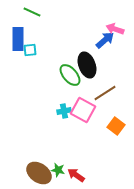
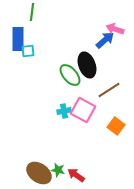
green line: rotated 72 degrees clockwise
cyan square: moved 2 px left, 1 px down
brown line: moved 4 px right, 3 px up
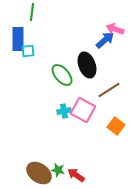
green ellipse: moved 8 px left
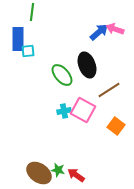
blue arrow: moved 6 px left, 8 px up
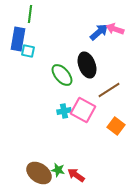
green line: moved 2 px left, 2 px down
blue rectangle: rotated 10 degrees clockwise
cyan square: rotated 16 degrees clockwise
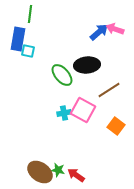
black ellipse: rotated 75 degrees counterclockwise
cyan cross: moved 2 px down
brown ellipse: moved 1 px right, 1 px up
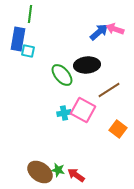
orange square: moved 2 px right, 3 px down
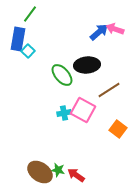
green line: rotated 30 degrees clockwise
cyan square: rotated 32 degrees clockwise
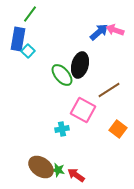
pink arrow: moved 1 px down
black ellipse: moved 7 px left; rotated 70 degrees counterclockwise
cyan cross: moved 2 px left, 16 px down
brown ellipse: moved 1 px right, 5 px up
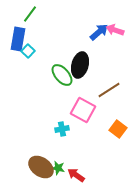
green star: moved 2 px up
